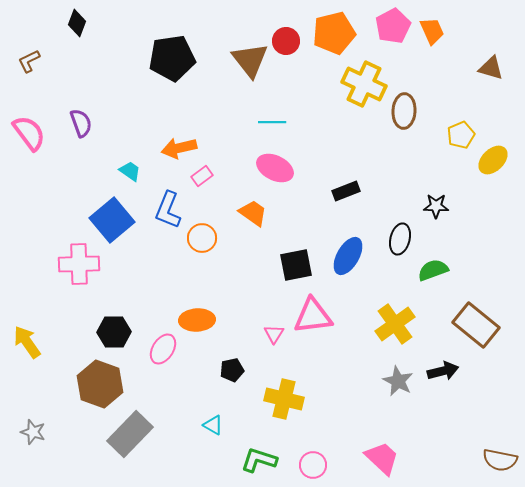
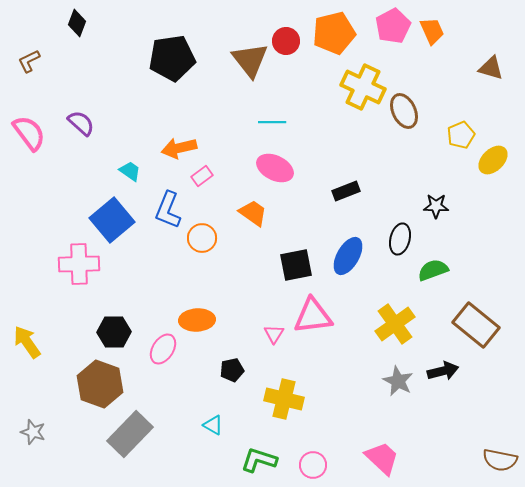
yellow cross at (364, 84): moved 1 px left, 3 px down
brown ellipse at (404, 111): rotated 28 degrees counterclockwise
purple semicircle at (81, 123): rotated 28 degrees counterclockwise
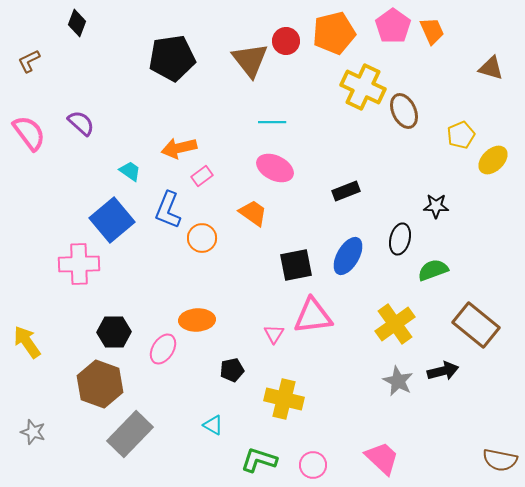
pink pentagon at (393, 26): rotated 8 degrees counterclockwise
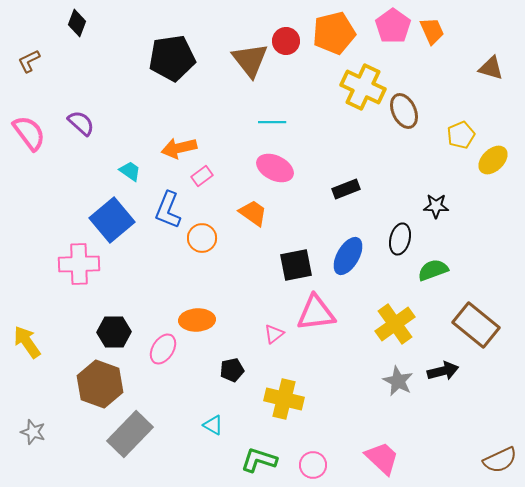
black rectangle at (346, 191): moved 2 px up
pink triangle at (313, 316): moved 3 px right, 3 px up
pink triangle at (274, 334): rotated 20 degrees clockwise
brown semicircle at (500, 460): rotated 36 degrees counterclockwise
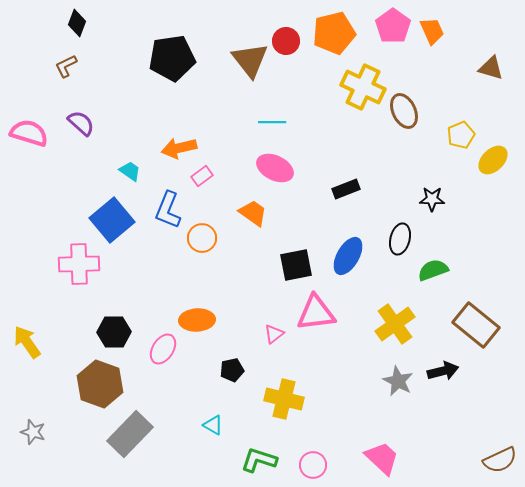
brown L-shape at (29, 61): moved 37 px right, 5 px down
pink semicircle at (29, 133): rotated 36 degrees counterclockwise
black star at (436, 206): moved 4 px left, 7 px up
